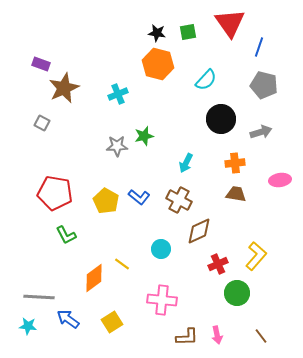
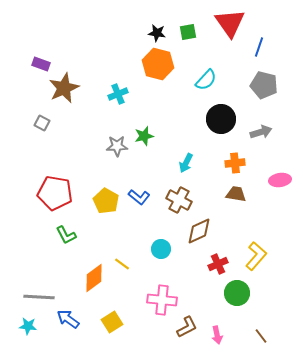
brown L-shape: moved 10 px up; rotated 25 degrees counterclockwise
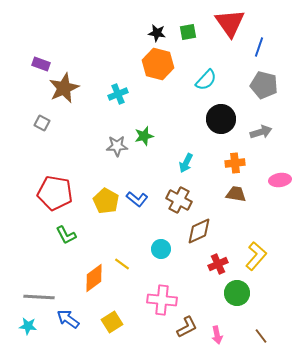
blue L-shape: moved 2 px left, 2 px down
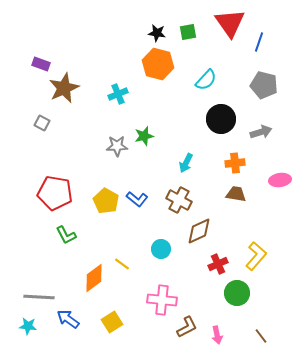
blue line: moved 5 px up
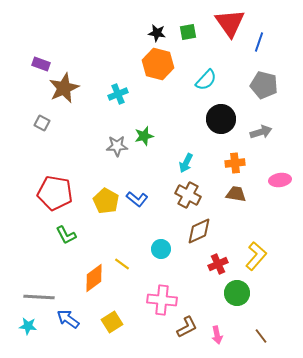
brown cross: moved 9 px right, 5 px up
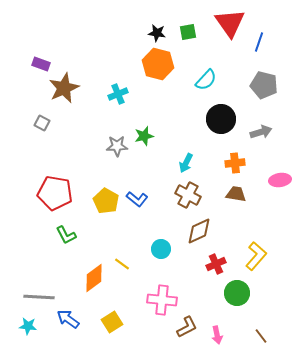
red cross: moved 2 px left
